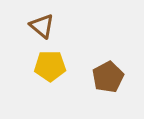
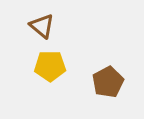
brown pentagon: moved 5 px down
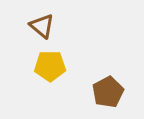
brown pentagon: moved 10 px down
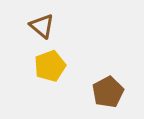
yellow pentagon: rotated 20 degrees counterclockwise
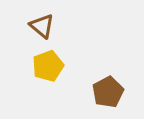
yellow pentagon: moved 2 px left
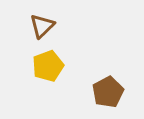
brown triangle: rotated 36 degrees clockwise
